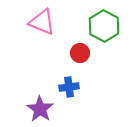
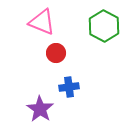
red circle: moved 24 px left
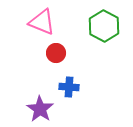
blue cross: rotated 12 degrees clockwise
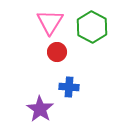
pink triangle: moved 8 px right; rotated 40 degrees clockwise
green hexagon: moved 12 px left, 1 px down
red circle: moved 1 px right, 1 px up
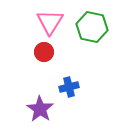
green hexagon: rotated 16 degrees counterclockwise
red circle: moved 13 px left
blue cross: rotated 18 degrees counterclockwise
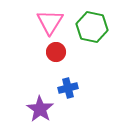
red circle: moved 12 px right
blue cross: moved 1 px left, 1 px down
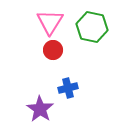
red circle: moved 3 px left, 2 px up
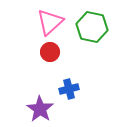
pink triangle: rotated 16 degrees clockwise
red circle: moved 3 px left, 2 px down
blue cross: moved 1 px right, 1 px down
